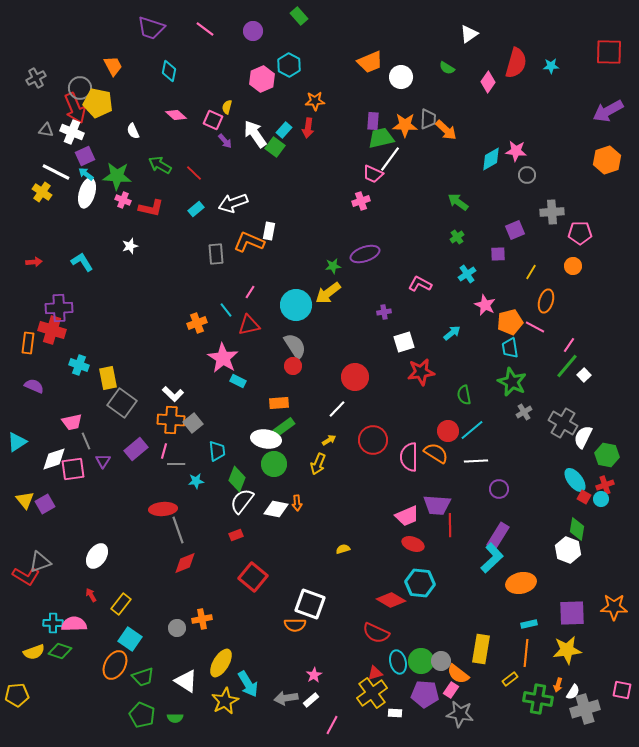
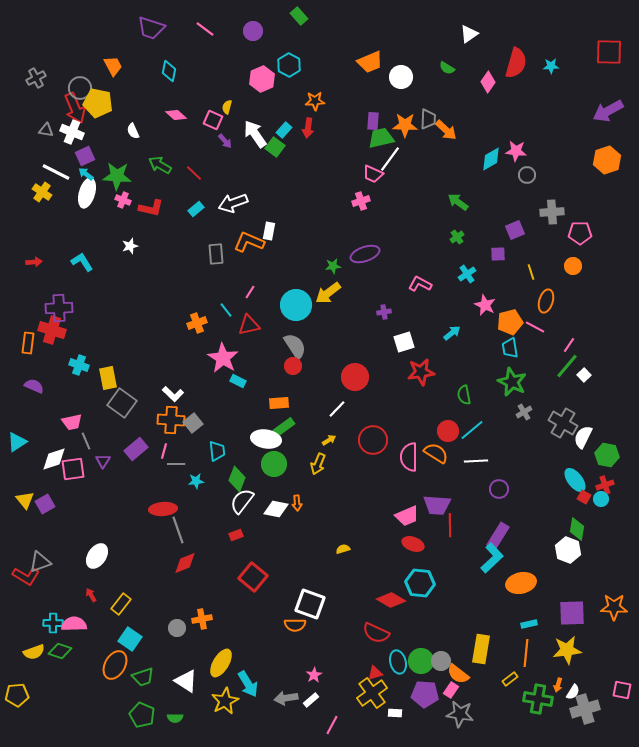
yellow line at (531, 272): rotated 49 degrees counterclockwise
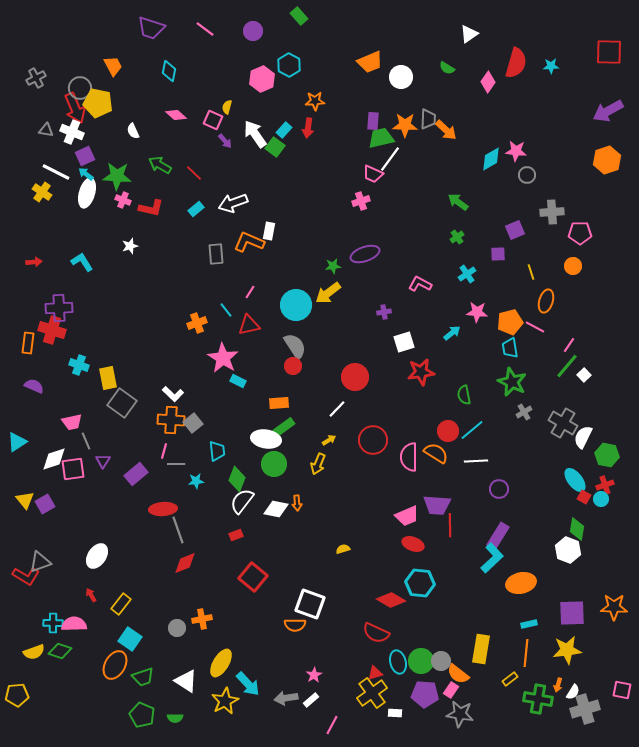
pink star at (485, 305): moved 8 px left, 7 px down; rotated 20 degrees counterclockwise
purple rectangle at (136, 449): moved 25 px down
cyan arrow at (248, 684): rotated 12 degrees counterclockwise
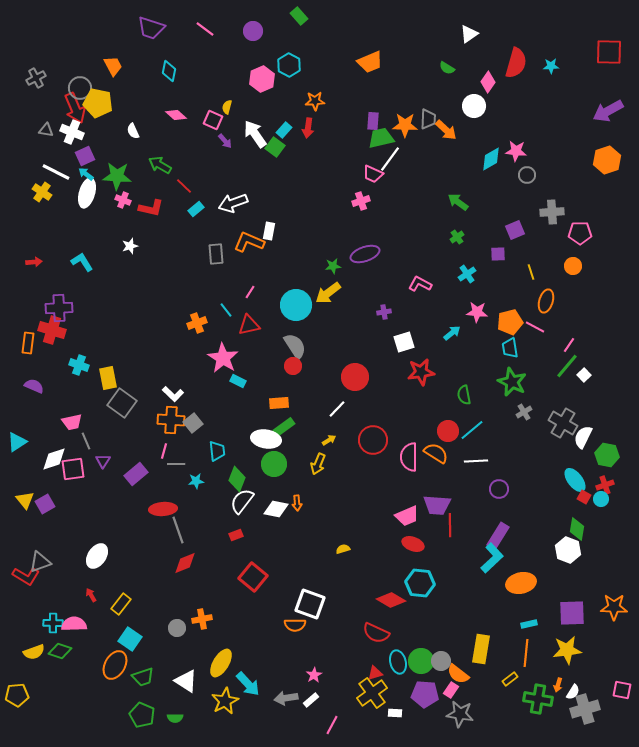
white circle at (401, 77): moved 73 px right, 29 px down
red line at (194, 173): moved 10 px left, 13 px down
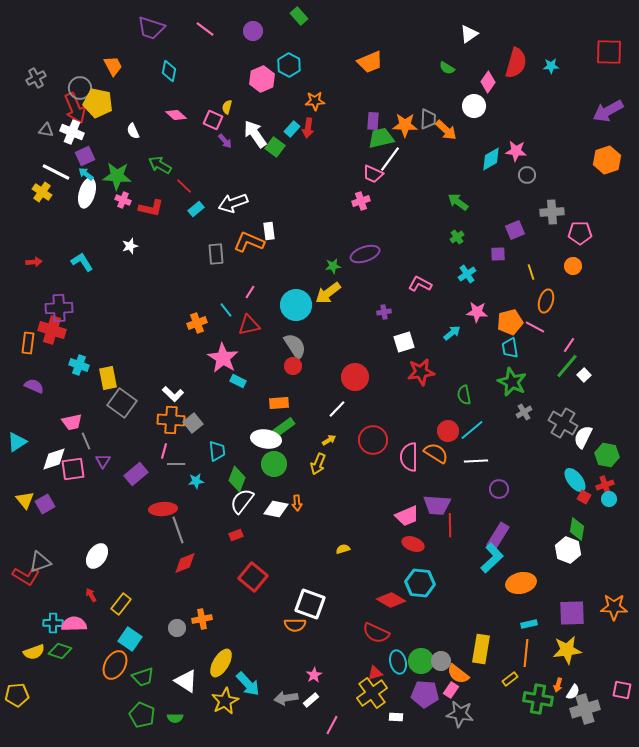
cyan rectangle at (284, 130): moved 8 px right, 1 px up
white rectangle at (269, 231): rotated 18 degrees counterclockwise
cyan circle at (601, 499): moved 8 px right
white rectangle at (395, 713): moved 1 px right, 4 px down
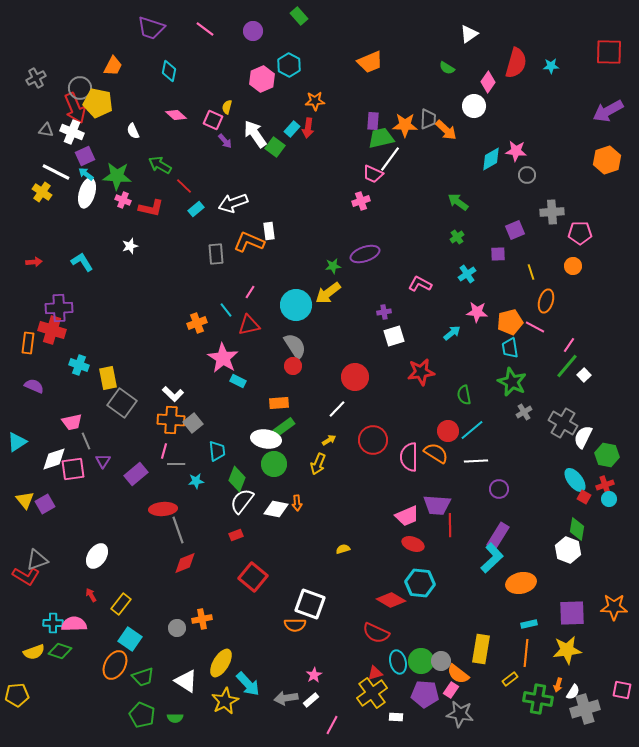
orange trapezoid at (113, 66): rotated 55 degrees clockwise
white square at (404, 342): moved 10 px left, 6 px up
gray triangle at (40, 562): moved 3 px left, 2 px up
